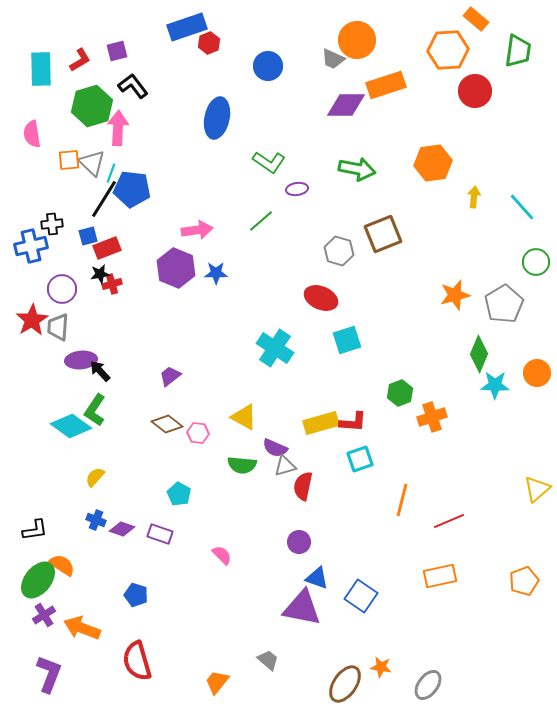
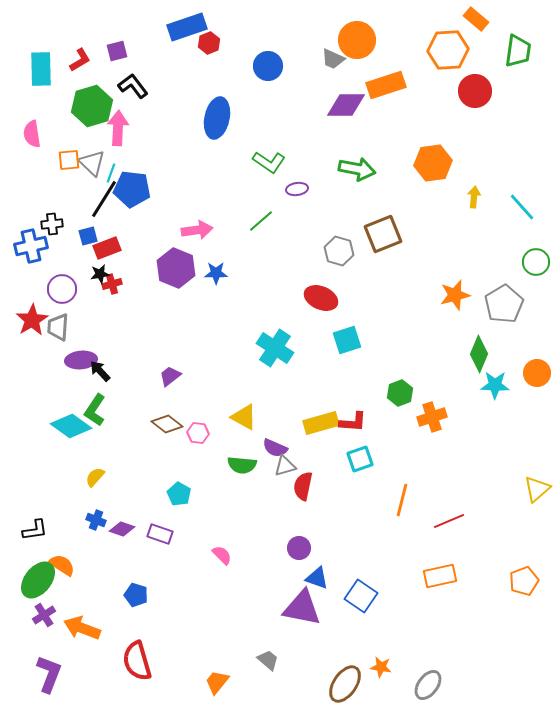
purple circle at (299, 542): moved 6 px down
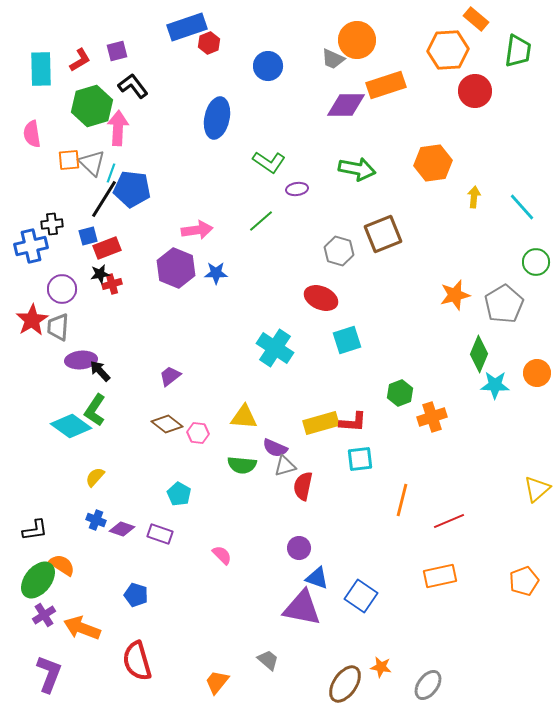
yellow triangle at (244, 417): rotated 24 degrees counterclockwise
cyan square at (360, 459): rotated 12 degrees clockwise
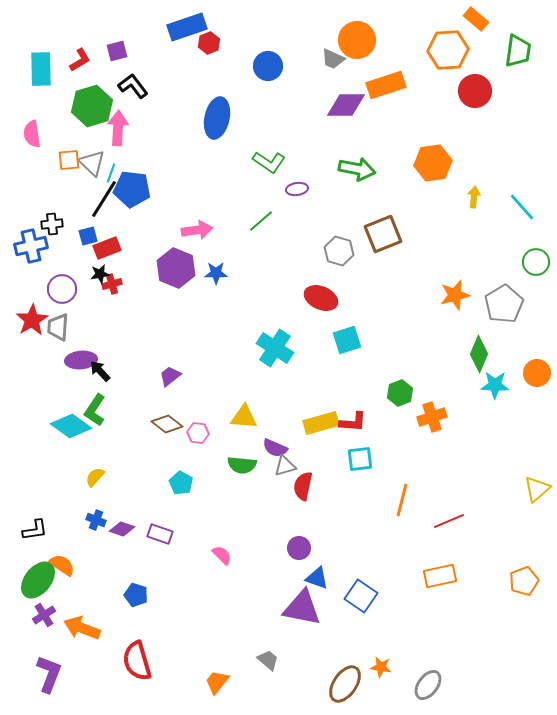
cyan pentagon at (179, 494): moved 2 px right, 11 px up
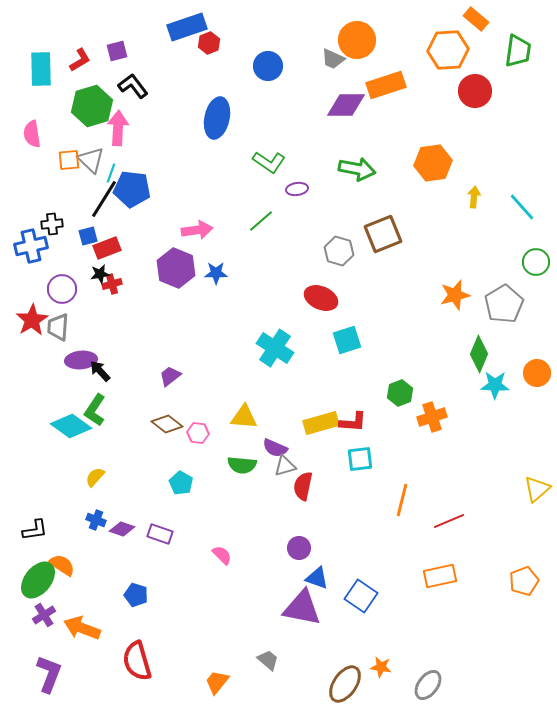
gray triangle at (92, 163): moved 1 px left, 3 px up
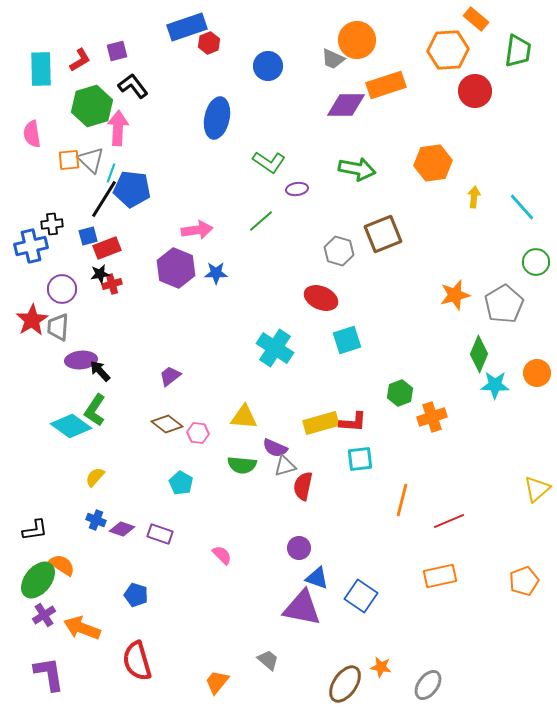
purple L-shape at (49, 674): rotated 30 degrees counterclockwise
